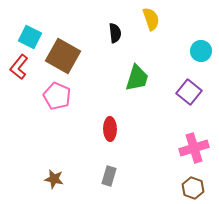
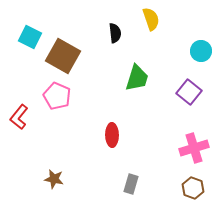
red L-shape: moved 50 px down
red ellipse: moved 2 px right, 6 px down
gray rectangle: moved 22 px right, 8 px down
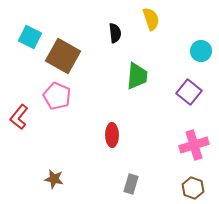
green trapezoid: moved 2 px up; rotated 12 degrees counterclockwise
pink cross: moved 3 px up
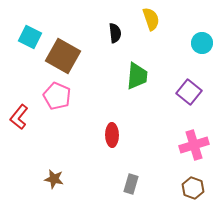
cyan circle: moved 1 px right, 8 px up
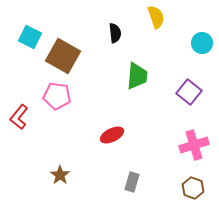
yellow semicircle: moved 5 px right, 2 px up
pink pentagon: rotated 16 degrees counterclockwise
red ellipse: rotated 65 degrees clockwise
brown star: moved 6 px right, 4 px up; rotated 24 degrees clockwise
gray rectangle: moved 1 px right, 2 px up
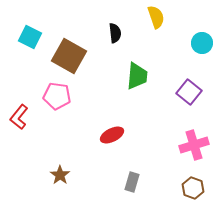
brown square: moved 6 px right
